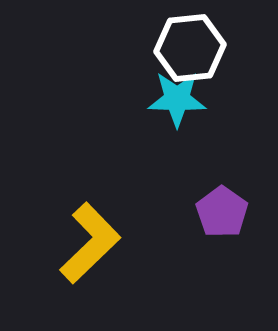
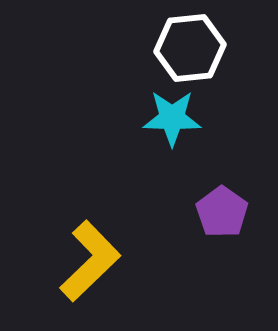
cyan star: moved 5 px left, 19 px down
yellow L-shape: moved 18 px down
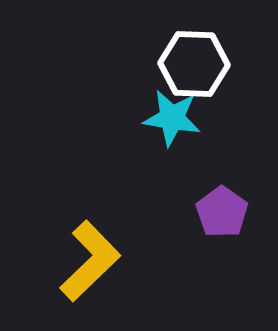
white hexagon: moved 4 px right, 16 px down; rotated 8 degrees clockwise
cyan star: rotated 8 degrees clockwise
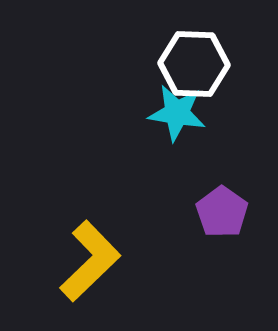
cyan star: moved 5 px right, 5 px up
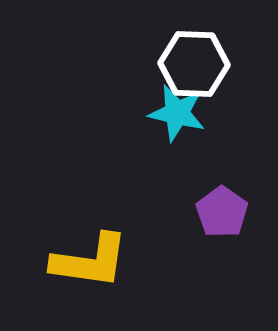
cyan star: rotated 4 degrees clockwise
yellow L-shape: rotated 52 degrees clockwise
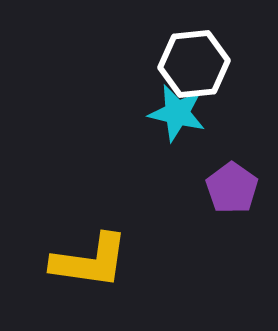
white hexagon: rotated 8 degrees counterclockwise
purple pentagon: moved 10 px right, 24 px up
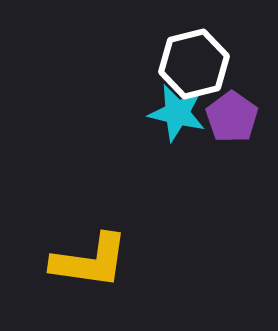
white hexagon: rotated 8 degrees counterclockwise
purple pentagon: moved 71 px up
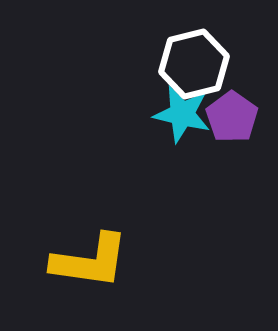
cyan star: moved 5 px right, 1 px down
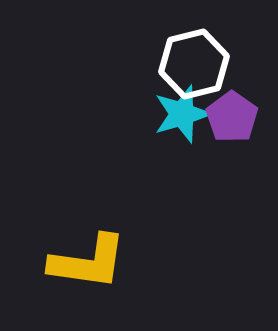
cyan star: rotated 30 degrees counterclockwise
yellow L-shape: moved 2 px left, 1 px down
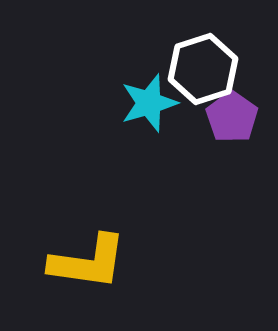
white hexagon: moved 9 px right, 5 px down; rotated 4 degrees counterclockwise
cyan star: moved 33 px left, 11 px up
